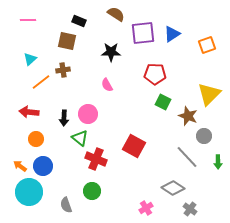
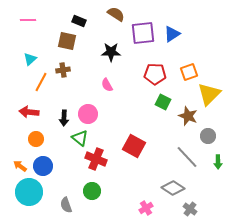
orange square: moved 18 px left, 27 px down
orange line: rotated 24 degrees counterclockwise
gray circle: moved 4 px right
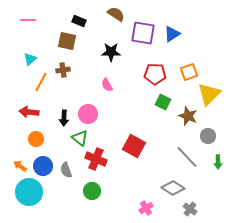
purple square: rotated 15 degrees clockwise
gray semicircle: moved 35 px up
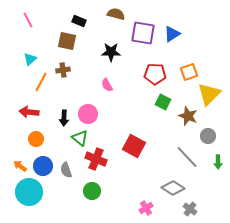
brown semicircle: rotated 18 degrees counterclockwise
pink line: rotated 63 degrees clockwise
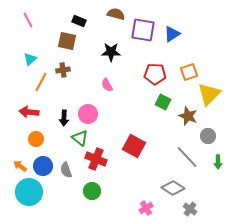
purple square: moved 3 px up
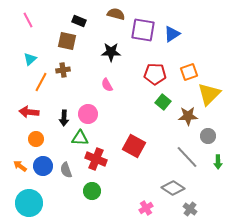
green square: rotated 14 degrees clockwise
brown star: rotated 24 degrees counterclockwise
green triangle: rotated 36 degrees counterclockwise
cyan circle: moved 11 px down
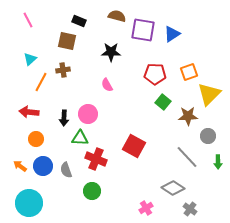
brown semicircle: moved 1 px right, 2 px down
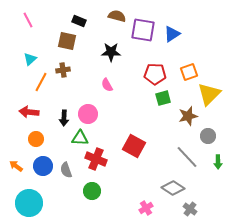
green square: moved 4 px up; rotated 35 degrees clockwise
brown star: rotated 12 degrees counterclockwise
orange arrow: moved 4 px left
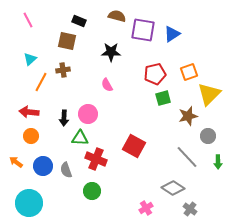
red pentagon: rotated 15 degrees counterclockwise
orange circle: moved 5 px left, 3 px up
orange arrow: moved 4 px up
